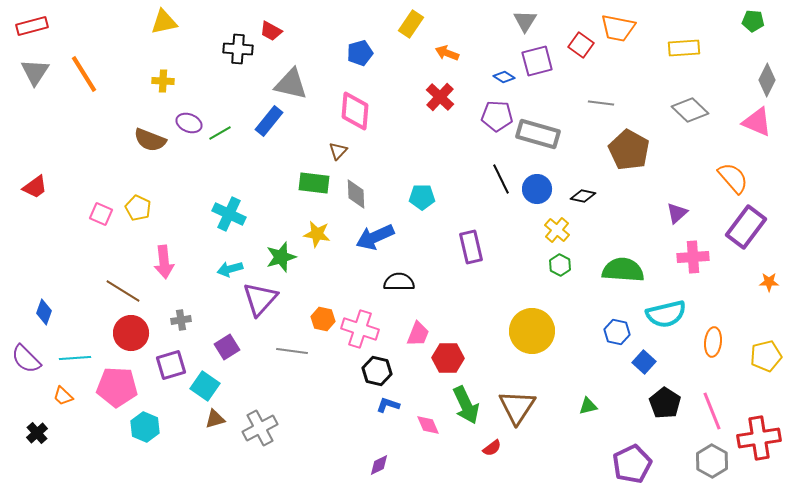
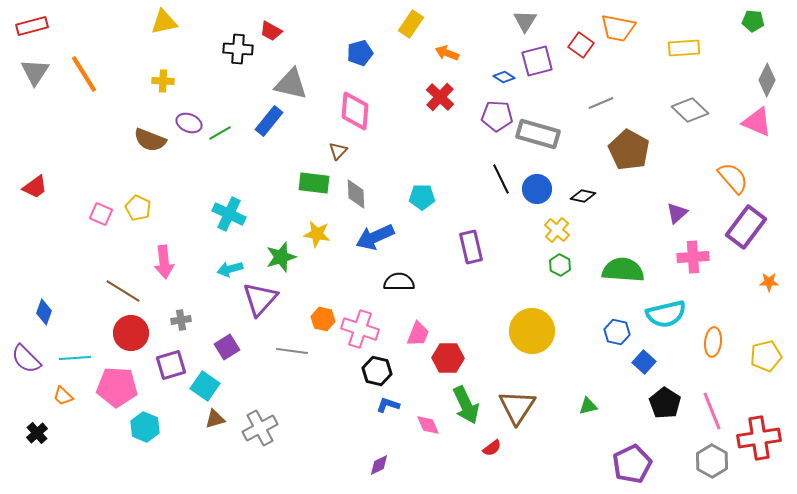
gray line at (601, 103): rotated 30 degrees counterclockwise
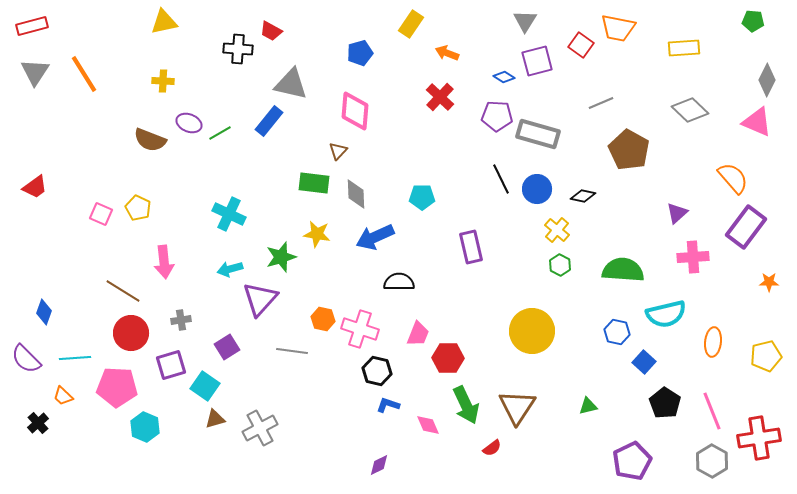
black cross at (37, 433): moved 1 px right, 10 px up
purple pentagon at (632, 464): moved 3 px up
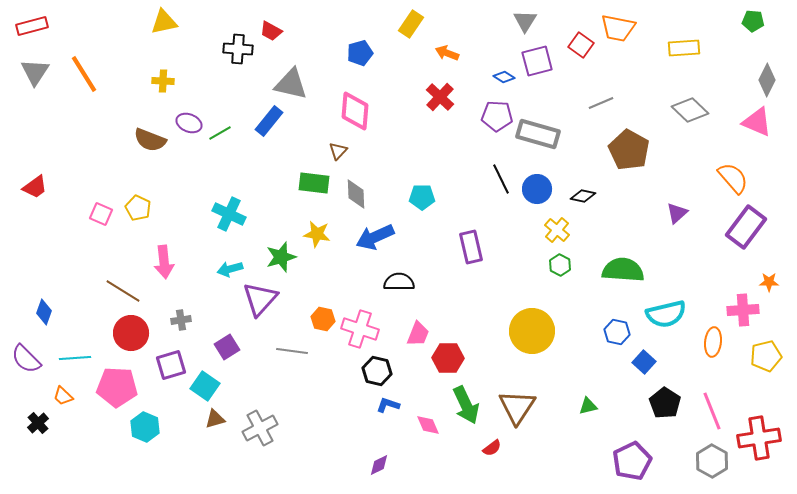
pink cross at (693, 257): moved 50 px right, 53 px down
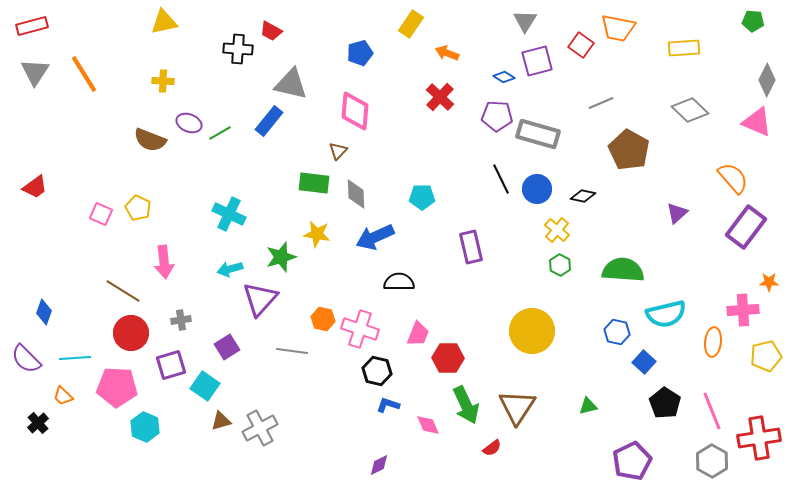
brown triangle at (215, 419): moved 6 px right, 2 px down
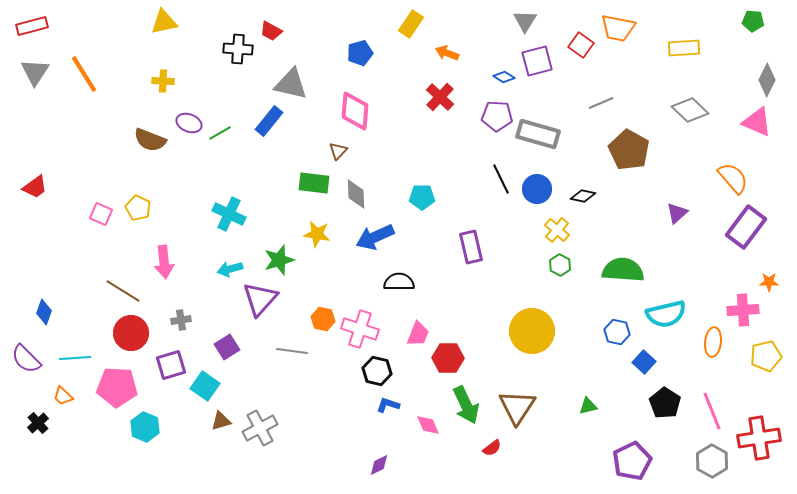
green star at (281, 257): moved 2 px left, 3 px down
